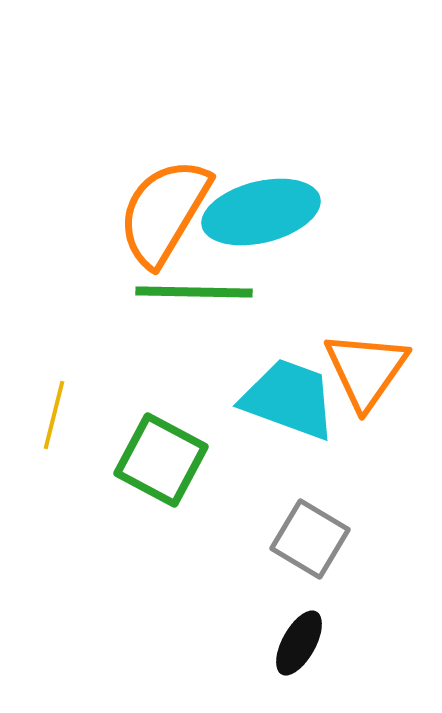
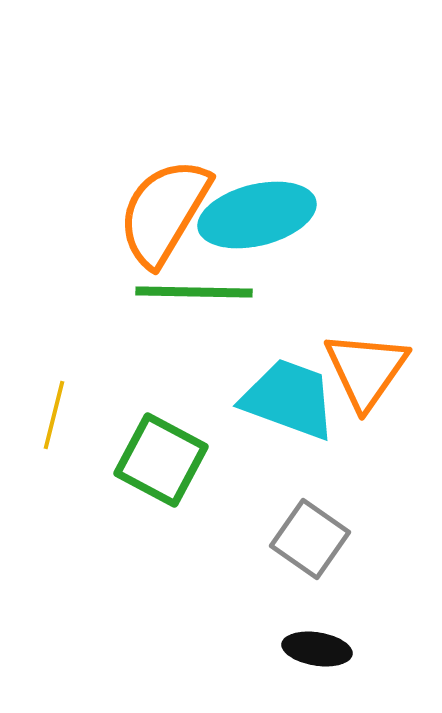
cyan ellipse: moved 4 px left, 3 px down
gray square: rotated 4 degrees clockwise
black ellipse: moved 18 px right, 6 px down; rotated 70 degrees clockwise
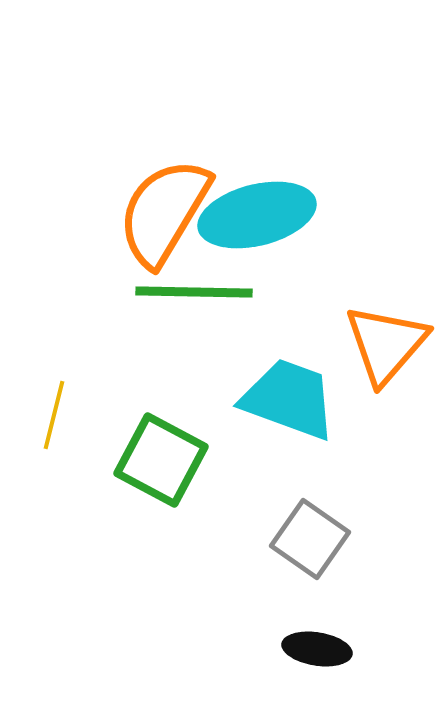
orange triangle: moved 20 px right, 26 px up; rotated 6 degrees clockwise
